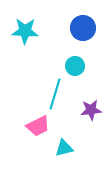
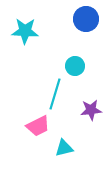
blue circle: moved 3 px right, 9 px up
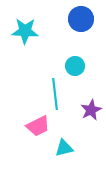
blue circle: moved 5 px left
cyan line: rotated 24 degrees counterclockwise
purple star: rotated 20 degrees counterclockwise
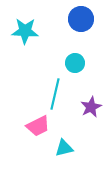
cyan circle: moved 3 px up
cyan line: rotated 20 degrees clockwise
purple star: moved 3 px up
